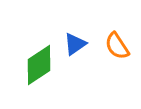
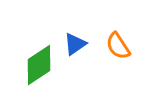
orange semicircle: moved 1 px right
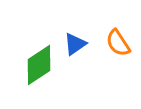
orange semicircle: moved 3 px up
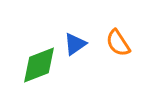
green diamond: rotated 12 degrees clockwise
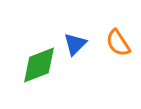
blue triangle: rotated 10 degrees counterclockwise
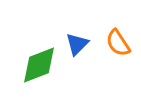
blue triangle: moved 2 px right
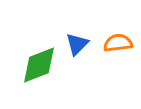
orange semicircle: rotated 116 degrees clockwise
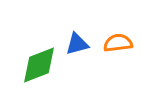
blue triangle: rotated 30 degrees clockwise
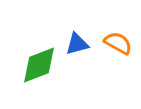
orange semicircle: rotated 36 degrees clockwise
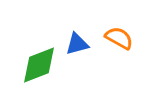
orange semicircle: moved 1 px right, 5 px up
